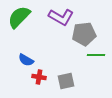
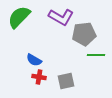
blue semicircle: moved 8 px right
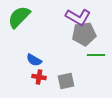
purple L-shape: moved 17 px right
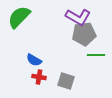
gray square: rotated 30 degrees clockwise
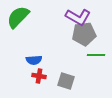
green semicircle: moved 1 px left
blue semicircle: rotated 35 degrees counterclockwise
red cross: moved 1 px up
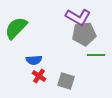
green semicircle: moved 2 px left, 11 px down
red cross: rotated 24 degrees clockwise
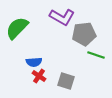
purple L-shape: moved 16 px left
green semicircle: moved 1 px right
green line: rotated 18 degrees clockwise
blue semicircle: moved 2 px down
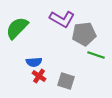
purple L-shape: moved 2 px down
